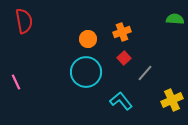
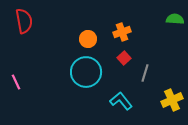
gray line: rotated 24 degrees counterclockwise
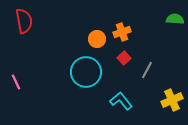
orange circle: moved 9 px right
gray line: moved 2 px right, 3 px up; rotated 12 degrees clockwise
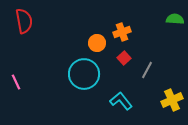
orange circle: moved 4 px down
cyan circle: moved 2 px left, 2 px down
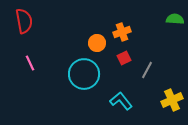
red square: rotated 16 degrees clockwise
pink line: moved 14 px right, 19 px up
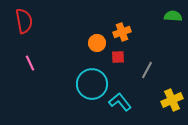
green semicircle: moved 2 px left, 3 px up
red square: moved 6 px left, 1 px up; rotated 24 degrees clockwise
cyan circle: moved 8 px right, 10 px down
cyan L-shape: moved 1 px left, 1 px down
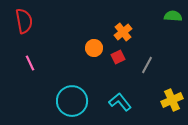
orange cross: moved 1 px right; rotated 18 degrees counterclockwise
orange circle: moved 3 px left, 5 px down
red square: rotated 24 degrees counterclockwise
gray line: moved 5 px up
cyan circle: moved 20 px left, 17 px down
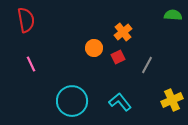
green semicircle: moved 1 px up
red semicircle: moved 2 px right, 1 px up
pink line: moved 1 px right, 1 px down
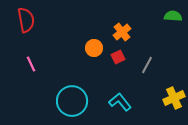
green semicircle: moved 1 px down
orange cross: moved 1 px left
yellow cross: moved 2 px right, 2 px up
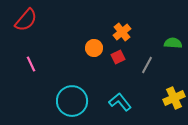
green semicircle: moved 27 px down
red semicircle: rotated 50 degrees clockwise
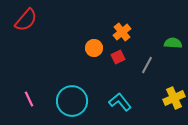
pink line: moved 2 px left, 35 px down
